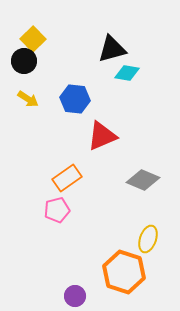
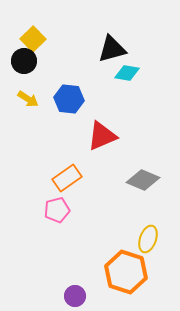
blue hexagon: moved 6 px left
orange hexagon: moved 2 px right
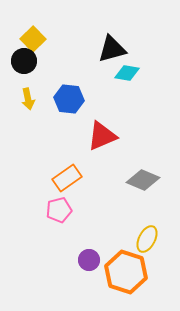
yellow arrow: rotated 45 degrees clockwise
pink pentagon: moved 2 px right
yellow ellipse: moved 1 px left; rotated 8 degrees clockwise
purple circle: moved 14 px right, 36 px up
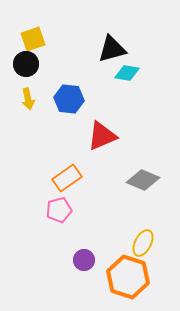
yellow square: rotated 25 degrees clockwise
black circle: moved 2 px right, 3 px down
yellow ellipse: moved 4 px left, 4 px down
purple circle: moved 5 px left
orange hexagon: moved 2 px right, 5 px down
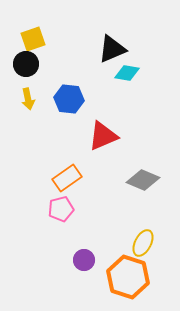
black triangle: rotated 8 degrees counterclockwise
red triangle: moved 1 px right
pink pentagon: moved 2 px right, 1 px up
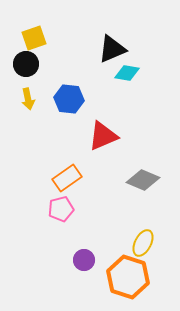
yellow square: moved 1 px right, 1 px up
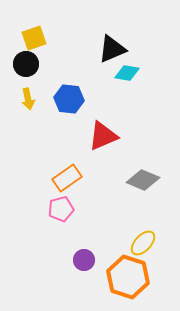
yellow ellipse: rotated 16 degrees clockwise
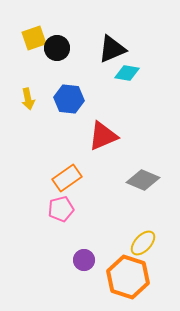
black circle: moved 31 px right, 16 px up
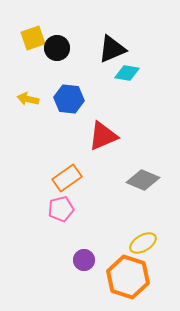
yellow square: moved 1 px left
yellow arrow: rotated 115 degrees clockwise
yellow ellipse: rotated 16 degrees clockwise
